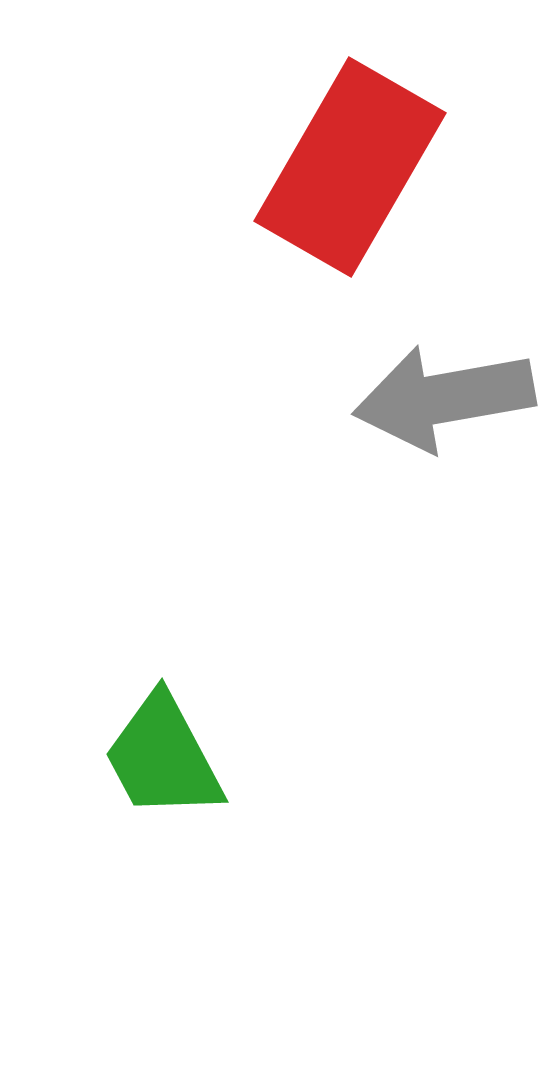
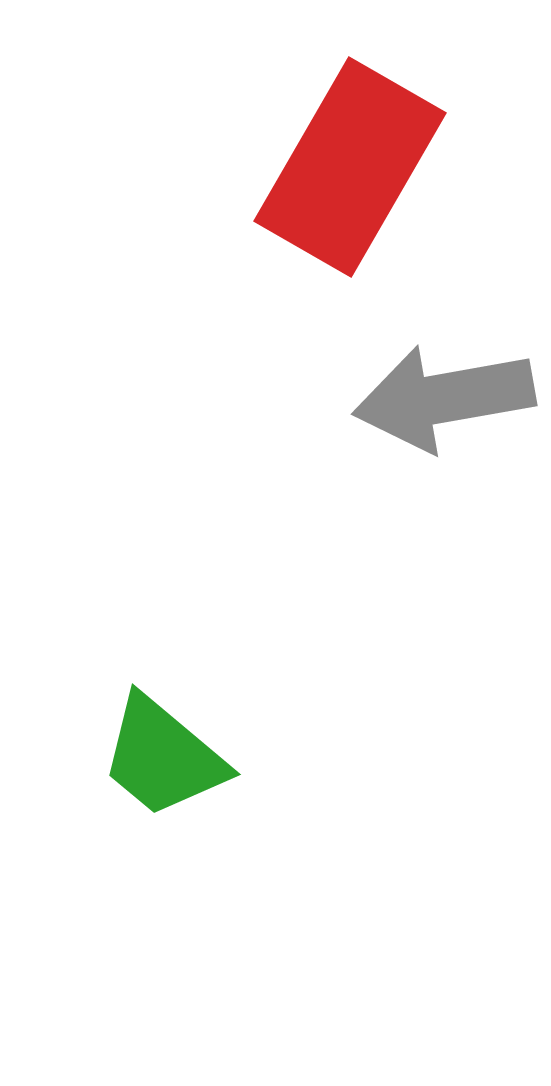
green trapezoid: rotated 22 degrees counterclockwise
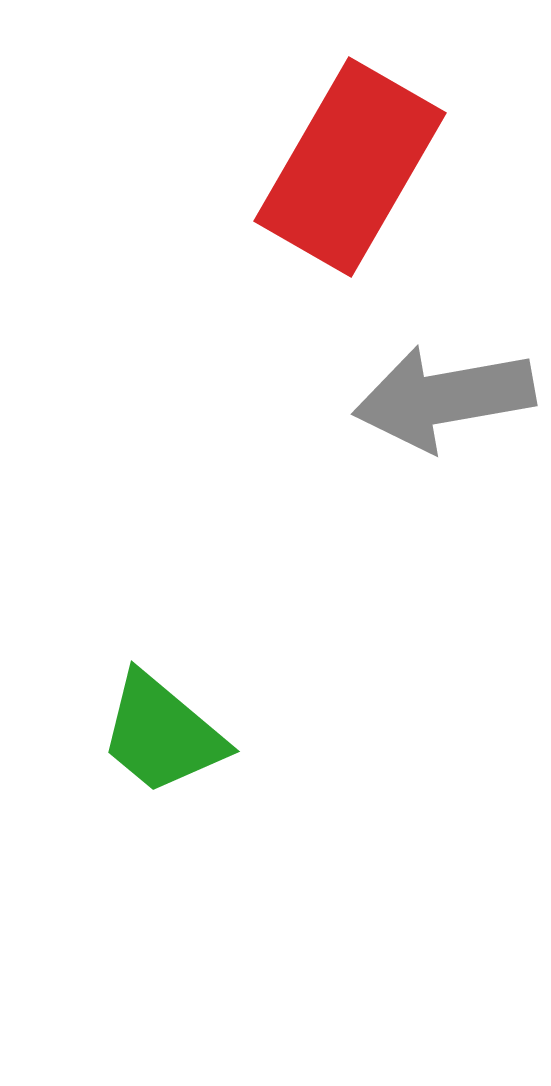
green trapezoid: moved 1 px left, 23 px up
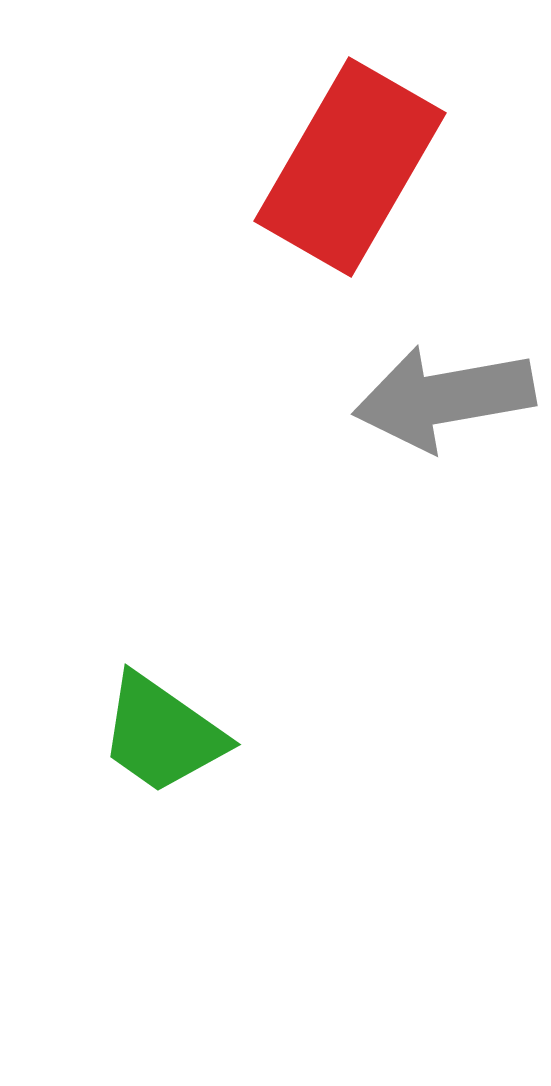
green trapezoid: rotated 5 degrees counterclockwise
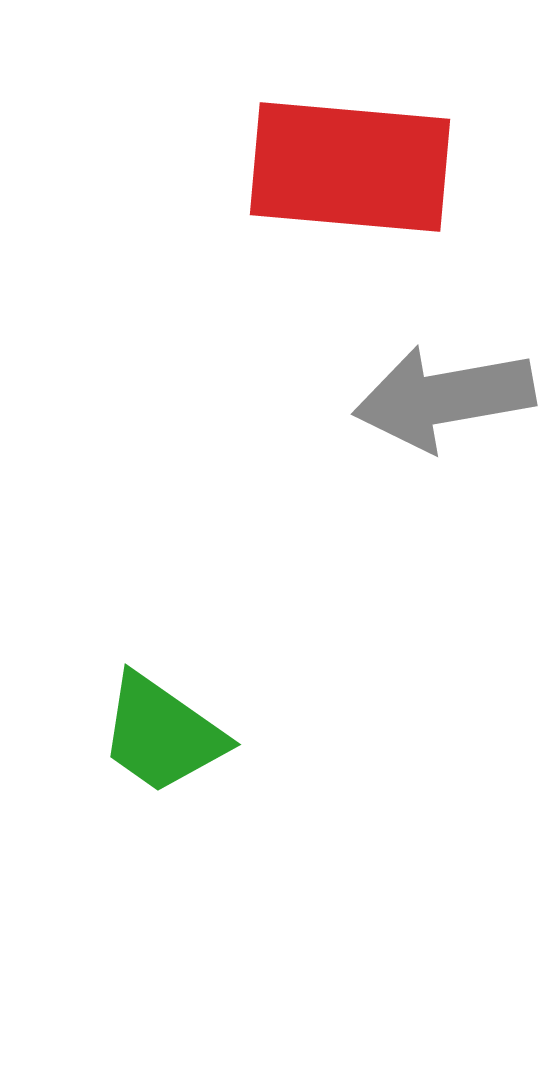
red rectangle: rotated 65 degrees clockwise
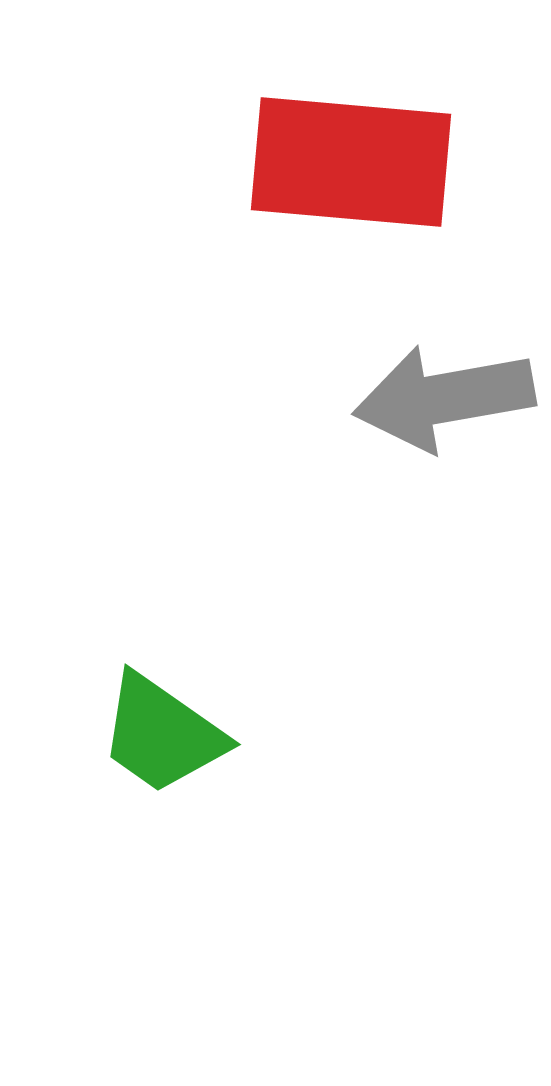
red rectangle: moved 1 px right, 5 px up
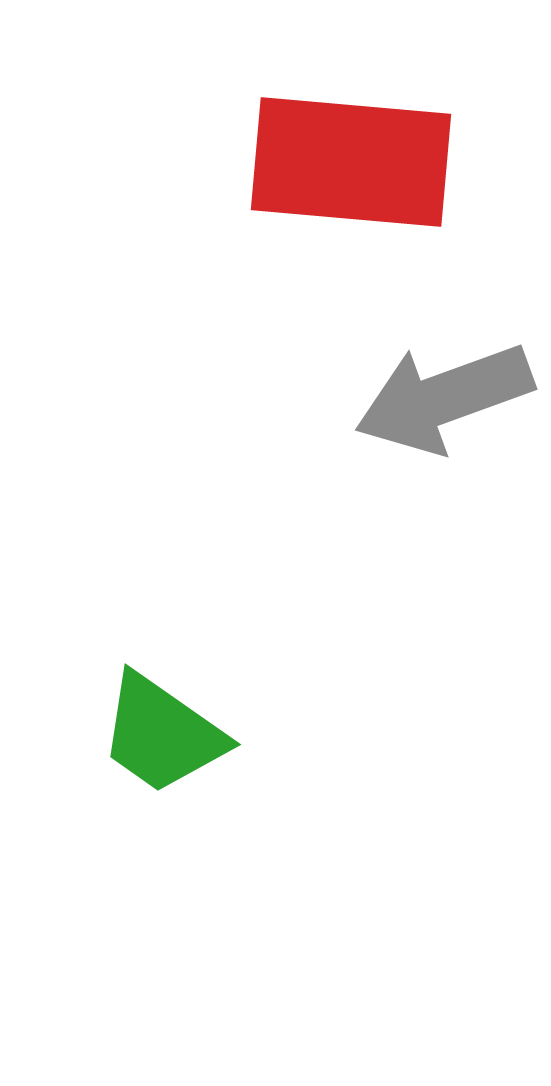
gray arrow: rotated 10 degrees counterclockwise
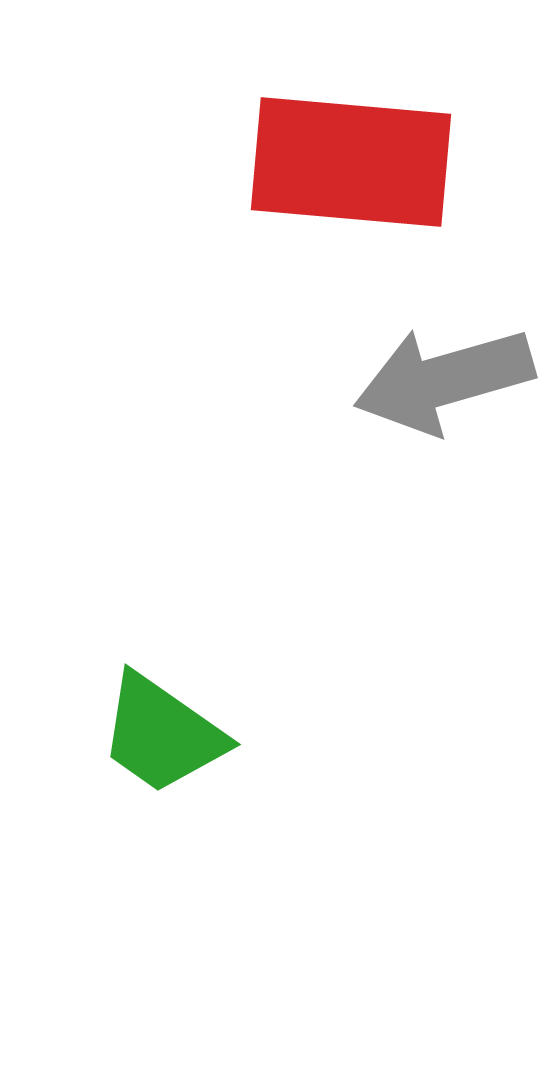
gray arrow: moved 18 px up; rotated 4 degrees clockwise
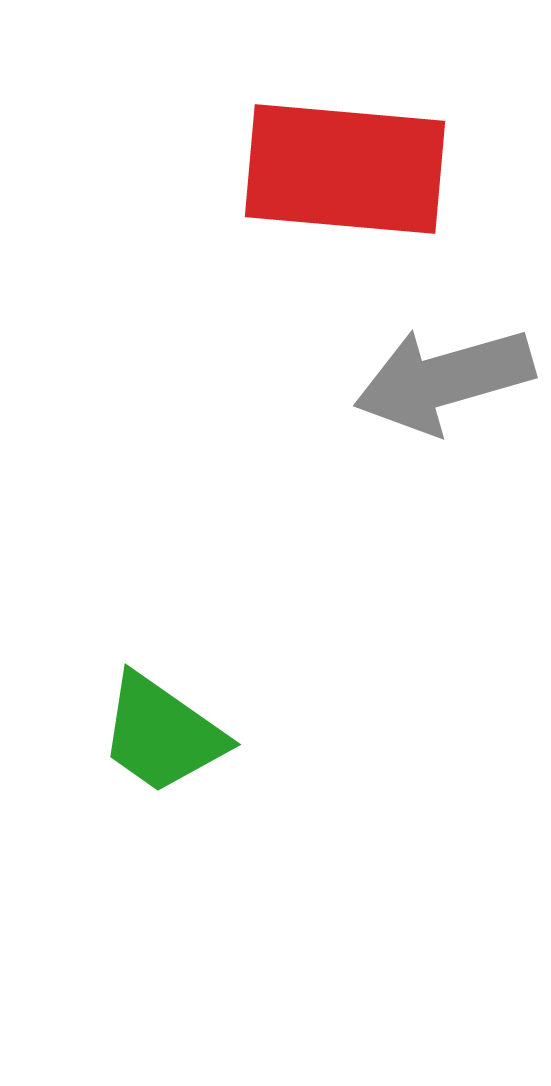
red rectangle: moved 6 px left, 7 px down
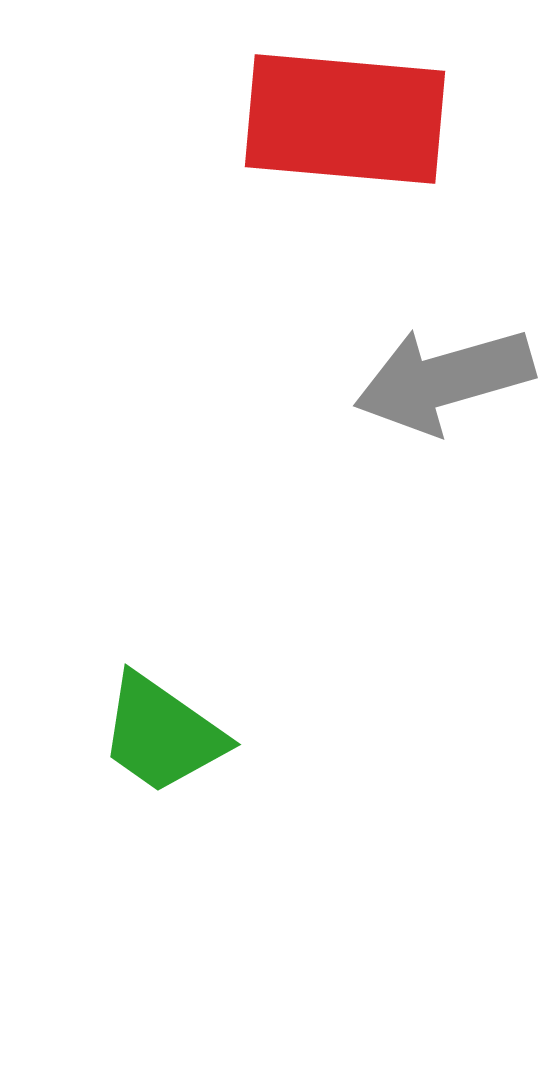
red rectangle: moved 50 px up
